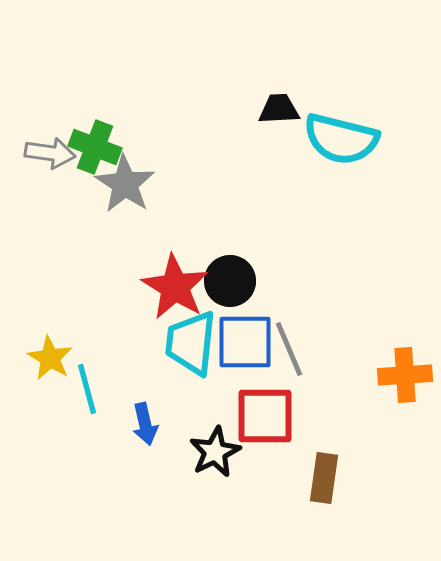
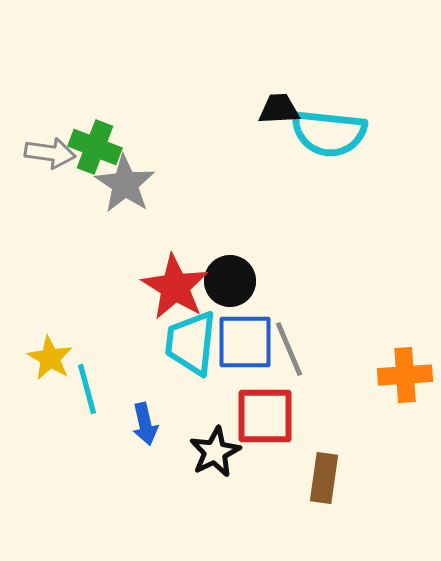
cyan semicircle: moved 12 px left, 6 px up; rotated 8 degrees counterclockwise
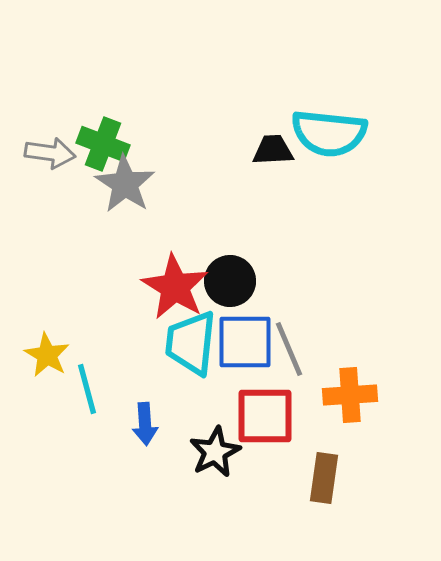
black trapezoid: moved 6 px left, 41 px down
green cross: moved 8 px right, 3 px up
yellow star: moved 3 px left, 3 px up
orange cross: moved 55 px left, 20 px down
blue arrow: rotated 9 degrees clockwise
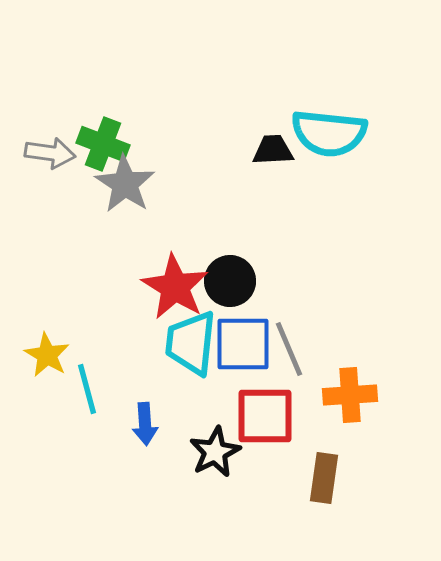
blue square: moved 2 px left, 2 px down
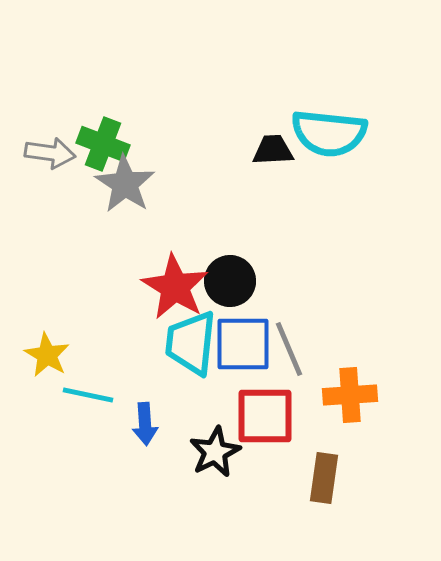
cyan line: moved 1 px right, 6 px down; rotated 63 degrees counterclockwise
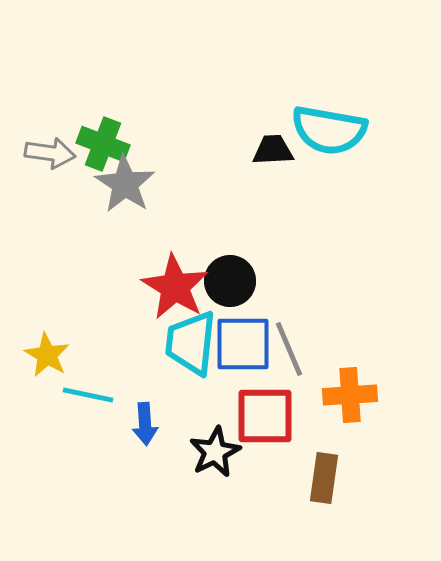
cyan semicircle: moved 3 px up; rotated 4 degrees clockwise
